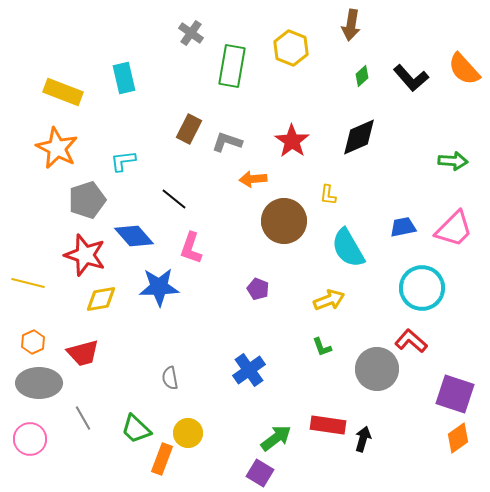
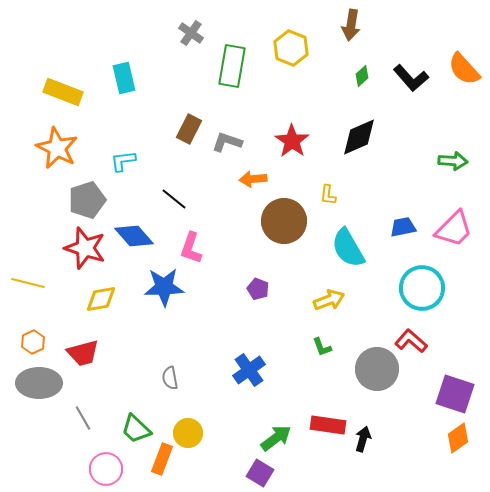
red star at (85, 255): moved 7 px up
blue star at (159, 287): moved 5 px right
pink circle at (30, 439): moved 76 px right, 30 px down
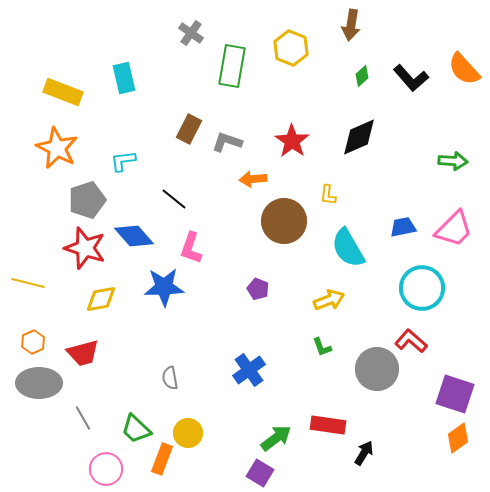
black arrow at (363, 439): moved 1 px right, 14 px down; rotated 15 degrees clockwise
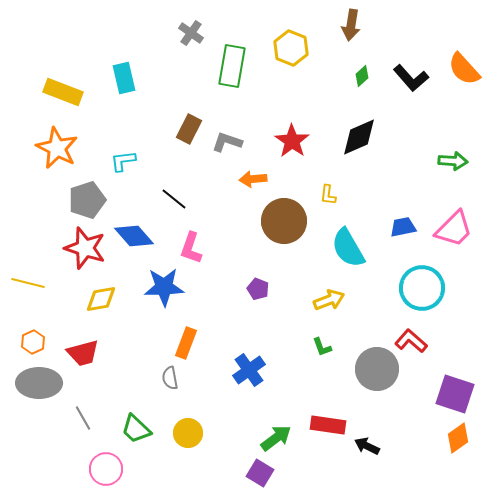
black arrow at (364, 453): moved 3 px right, 7 px up; rotated 95 degrees counterclockwise
orange rectangle at (162, 459): moved 24 px right, 116 px up
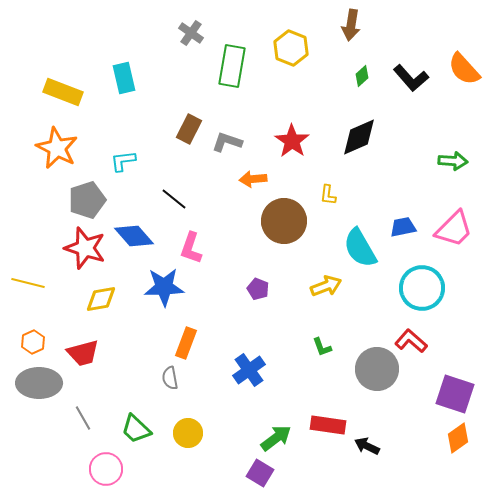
cyan semicircle at (348, 248): moved 12 px right
yellow arrow at (329, 300): moved 3 px left, 14 px up
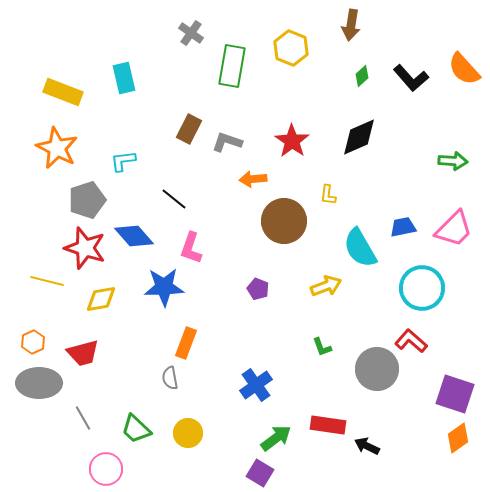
yellow line at (28, 283): moved 19 px right, 2 px up
blue cross at (249, 370): moved 7 px right, 15 px down
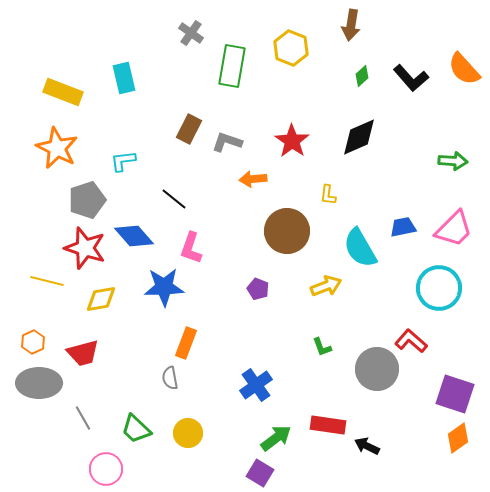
brown circle at (284, 221): moved 3 px right, 10 px down
cyan circle at (422, 288): moved 17 px right
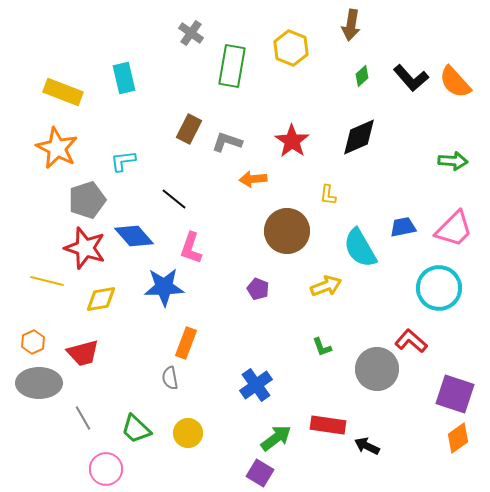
orange semicircle at (464, 69): moved 9 px left, 13 px down
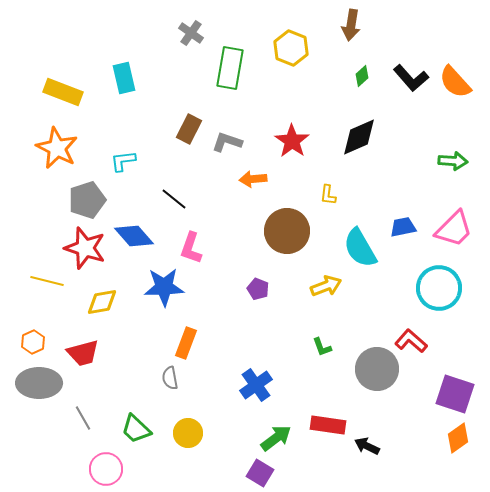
green rectangle at (232, 66): moved 2 px left, 2 px down
yellow diamond at (101, 299): moved 1 px right, 3 px down
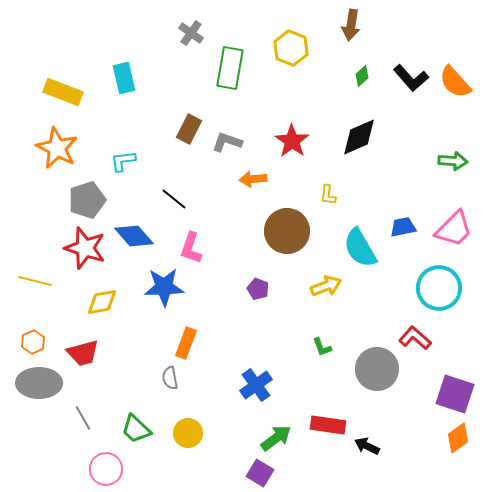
yellow line at (47, 281): moved 12 px left
red L-shape at (411, 341): moved 4 px right, 3 px up
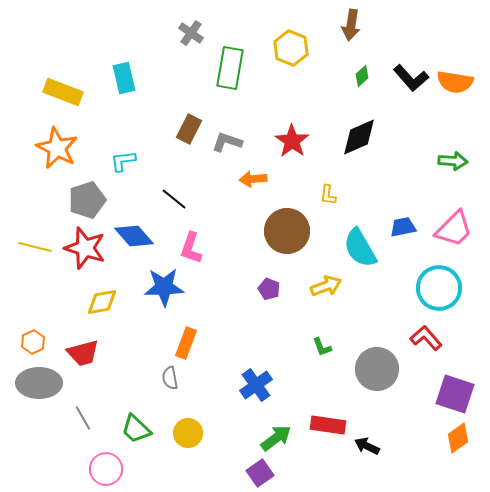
orange semicircle at (455, 82): rotated 39 degrees counterclockwise
yellow line at (35, 281): moved 34 px up
purple pentagon at (258, 289): moved 11 px right
red L-shape at (415, 338): moved 11 px right; rotated 8 degrees clockwise
purple square at (260, 473): rotated 24 degrees clockwise
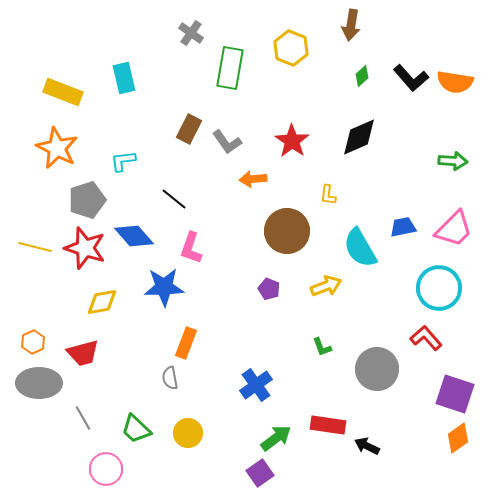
gray L-shape at (227, 142): rotated 144 degrees counterclockwise
